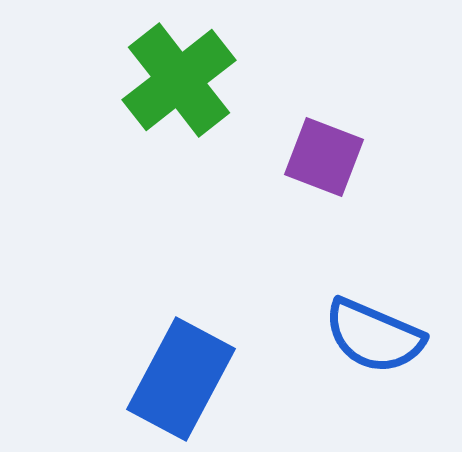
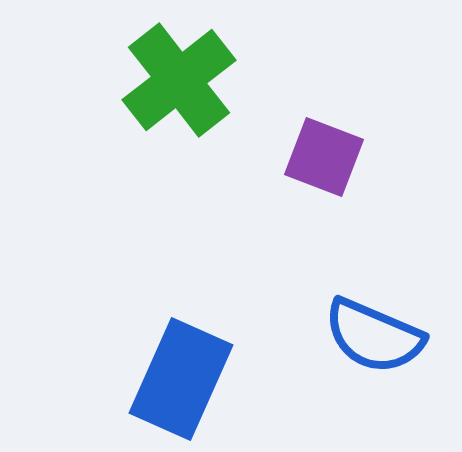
blue rectangle: rotated 4 degrees counterclockwise
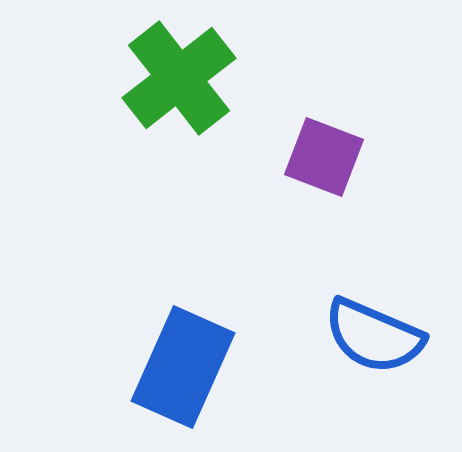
green cross: moved 2 px up
blue rectangle: moved 2 px right, 12 px up
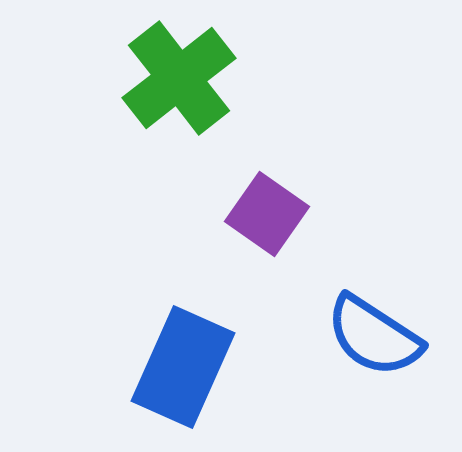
purple square: moved 57 px left, 57 px down; rotated 14 degrees clockwise
blue semicircle: rotated 10 degrees clockwise
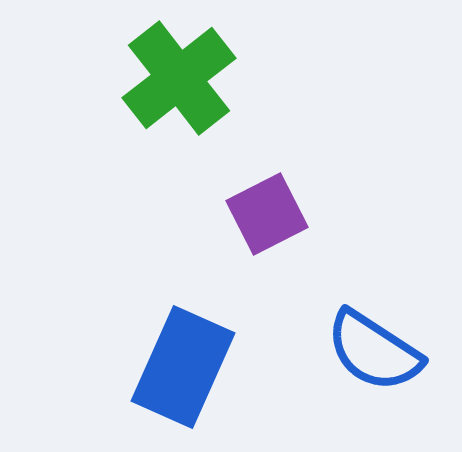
purple square: rotated 28 degrees clockwise
blue semicircle: moved 15 px down
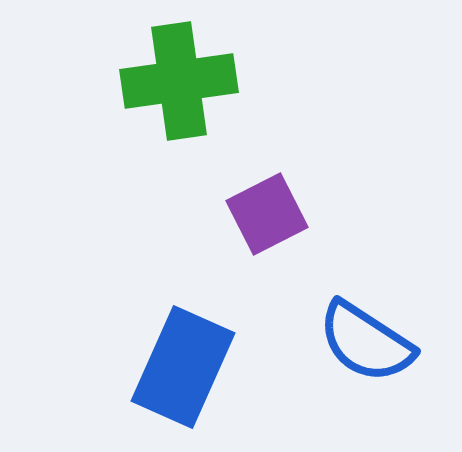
green cross: moved 3 px down; rotated 30 degrees clockwise
blue semicircle: moved 8 px left, 9 px up
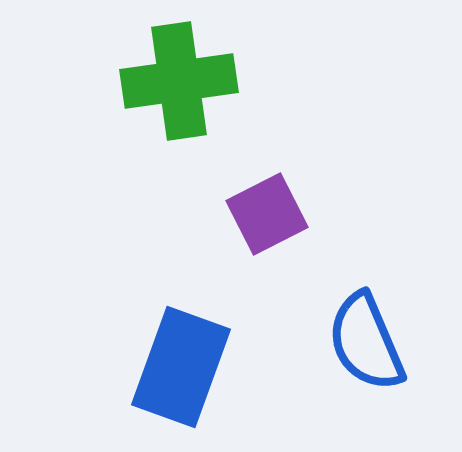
blue semicircle: rotated 34 degrees clockwise
blue rectangle: moved 2 px left; rotated 4 degrees counterclockwise
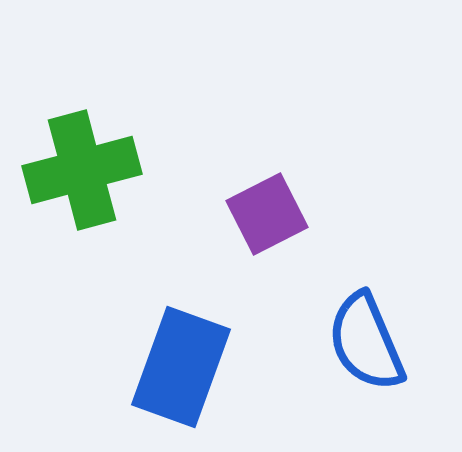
green cross: moved 97 px left, 89 px down; rotated 7 degrees counterclockwise
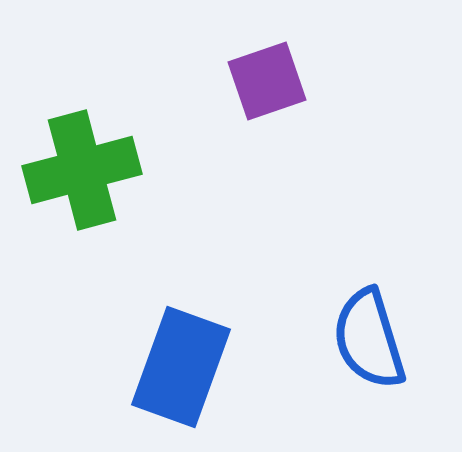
purple square: moved 133 px up; rotated 8 degrees clockwise
blue semicircle: moved 3 px right, 3 px up; rotated 6 degrees clockwise
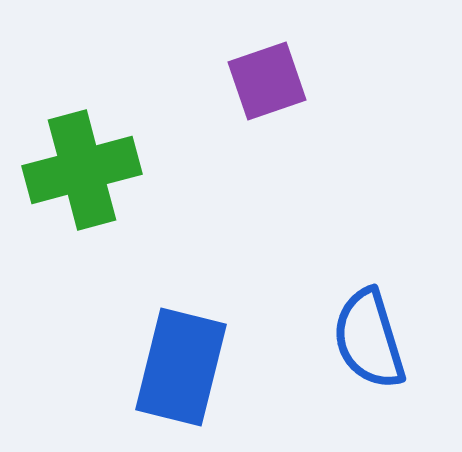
blue rectangle: rotated 6 degrees counterclockwise
